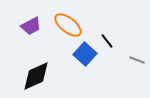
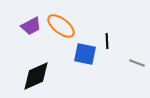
orange ellipse: moved 7 px left, 1 px down
black line: rotated 35 degrees clockwise
blue square: rotated 30 degrees counterclockwise
gray line: moved 3 px down
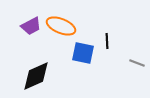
orange ellipse: rotated 16 degrees counterclockwise
blue square: moved 2 px left, 1 px up
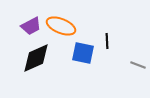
gray line: moved 1 px right, 2 px down
black diamond: moved 18 px up
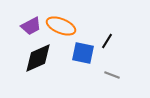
black line: rotated 35 degrees clockwise
black diamond: moved 2 px right
gray line: moved 26 px left, 10 px down
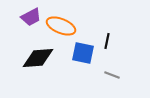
purple trapezoid: moved 9 px up
black line: rotated 21 degrees counterclockwise
black diamond: rotated 20 degrees clockwise
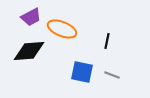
orange ellipse: moved 1 px right, 3 px down
blue square: moved 1 px left, 19 px down
black diamond: moved 9 px left, 7 px up
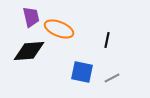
purple trapezoid: rotated 75 degrees counterclockwise
orange ellipse: moved 3 px left
black line: moved 1 px up
gray line: moved 3 px down; rotated 49 degrees counterclockwise
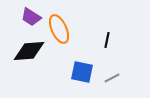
purple trapezoid: rotated 135 degrees clockwise
orange ellipse: rotated 44 degrees clockwise
